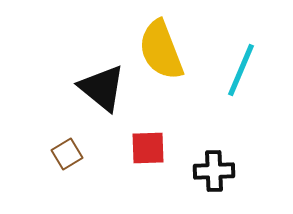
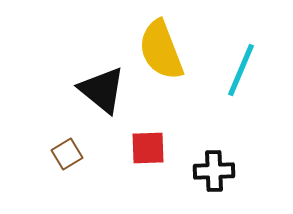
black triangle: moved 2 px down
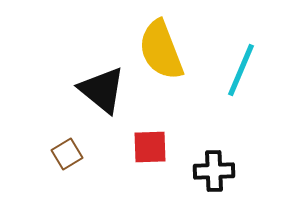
red square: moved 2 px right, 1 px up
